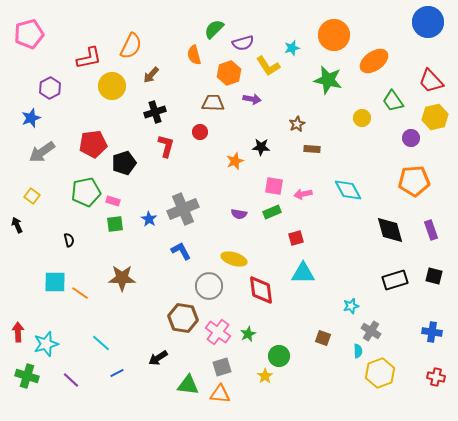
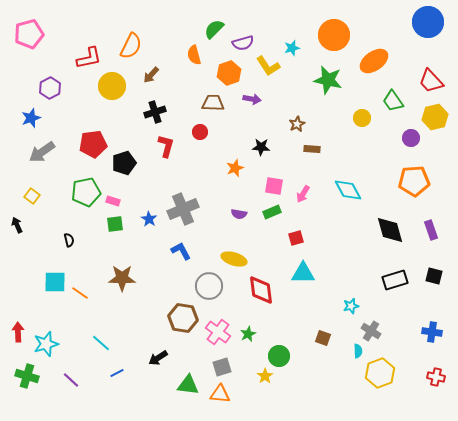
orange star at (235, 161): moved 7 px down
pink arrow at (303, 194): rotated 48 degrees counterclockwise
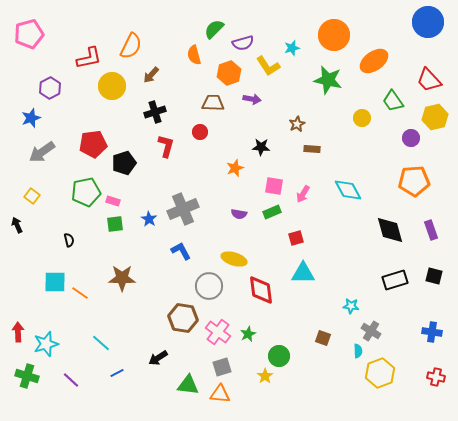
red trapezoid at (431, 81): moved 2 px left, 1 px up
cyan star at (351, 306): rotated 21 degrees clockwise
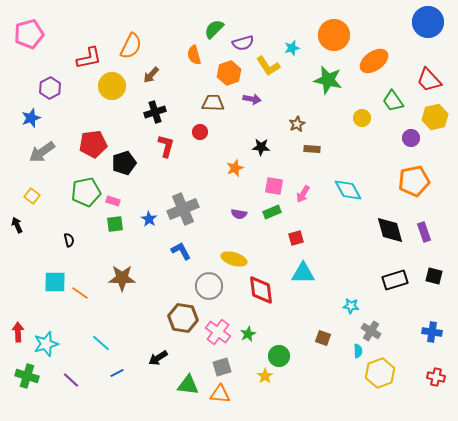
orange pentagon at (414, 181): rotated 8 degrees counterclockwise
purple rectangle at (431, 230): moved 7 px left, 2 px down
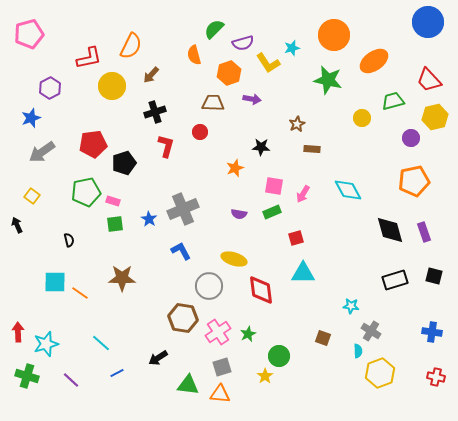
yellow L-shape at (268, 66): moved 3 px up
green trapezoid at (393, 101): rotated 110 degrees clockwise
pink cross at (218, 332): rotated 20 degrees clockwise
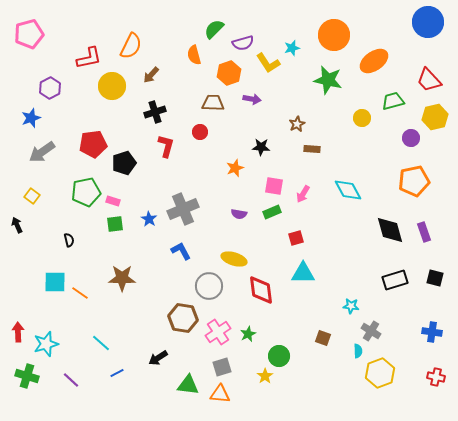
black square at (434, 276): moved 1 px right, 2 px down
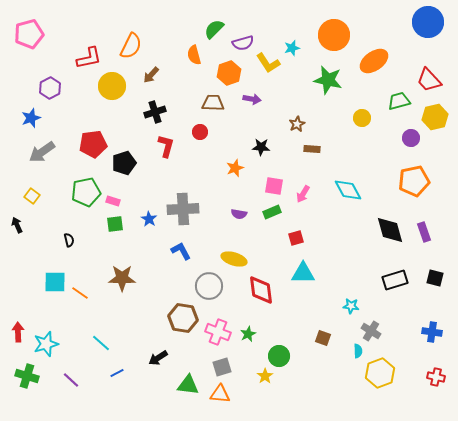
green trapezoid at (393, 101): moved 6 px right
gray cross at (183, 209): rotated 20 degrees clockwise
pink cross at (218, 332): rotated 35 degrees counterclockwise
